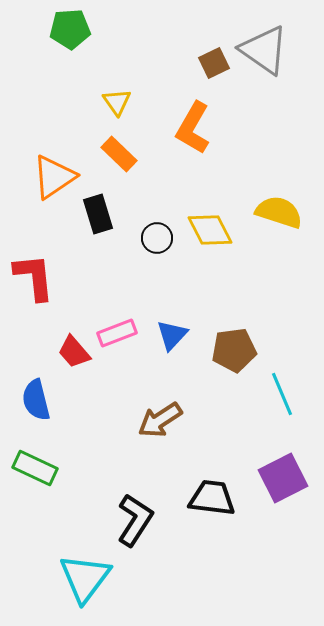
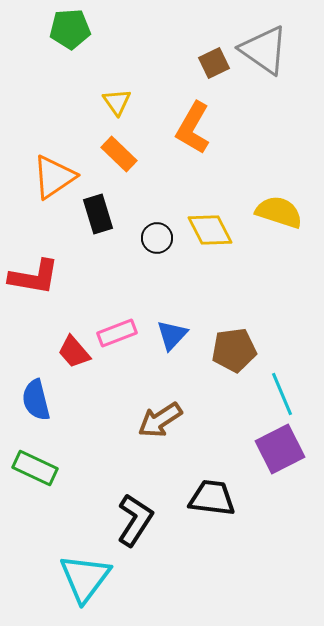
red L-shape: rotated 106 degrees clockwise
purple square: moved 3 px left, 29 px up
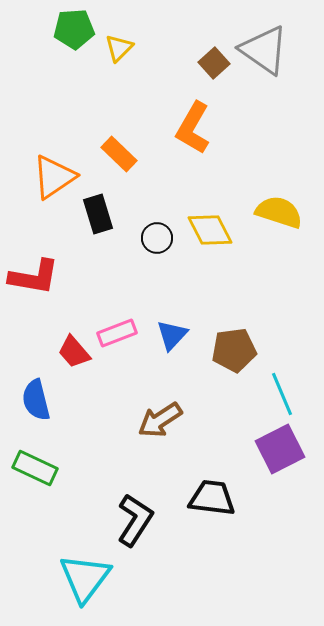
green pentagon: moved 4 px right
brown square: rotated 16 degrees counterclockwise
yellow triangle: moved 2 px right, 54 px up; rotated 20 degrees clockwise
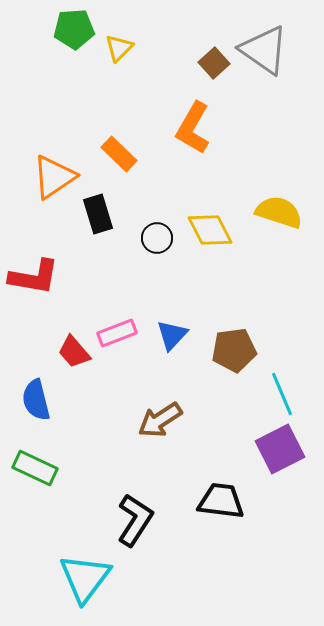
black trapezoid: moved 9 px right, 3 px down
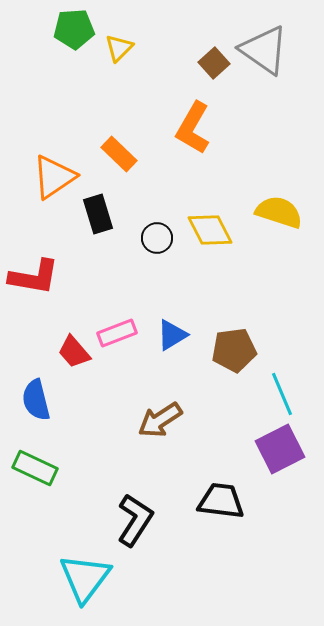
blue triangle: rotated 16 degrees clockwise
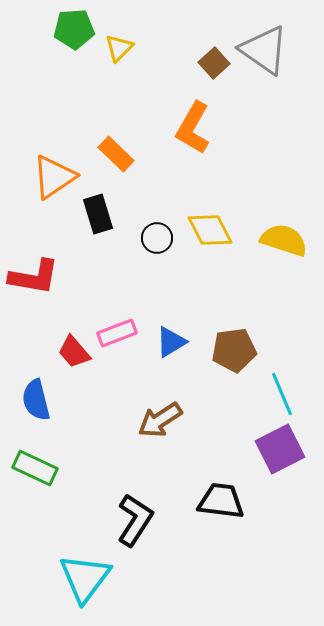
orange rectangle: moved 3 px left
yellow semicircle: moved 5 px right, 28 px down
blue triangle: moved 1 px left, 7 px down
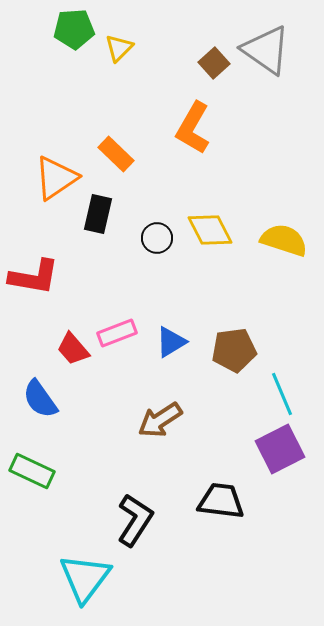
gray triangle: moved 2 px right
orange triangle: moved 2 px right, 1 px down
black rectangle: rotated 30 degrees clockwise
red trapezoid: moved 1 px left, 3 px up
blue semicircle: moved 4 px right, 1 px up; rotated 21 degrees counterclockwise
green rectangle: moved 3 px left, 3 px down
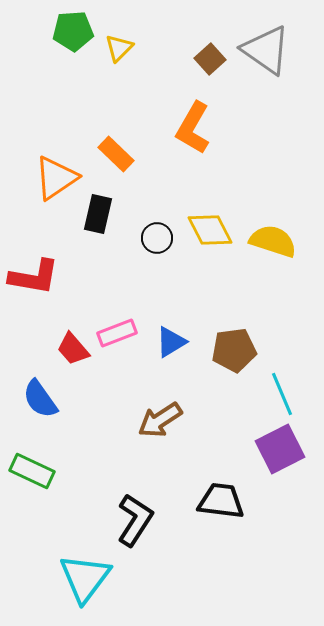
green pentagon: moved 1 px left, 2 px down
brown square: moved 4 px left, 4 px up
yellow semicircle: moved 11 px left, 1 px down
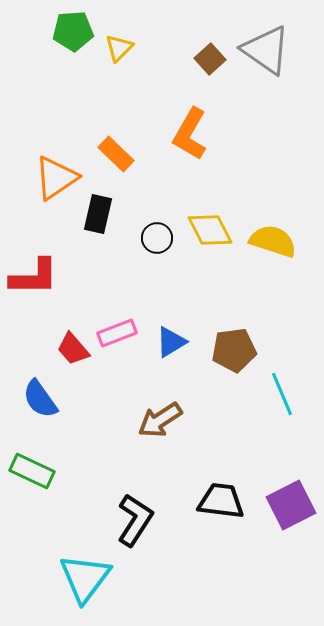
orange L-shape: moved 3 px left, 6 px down
red L-shape: rotated 10 degrees counterclockwise
purple square: moved 11 px right, 56 px down
